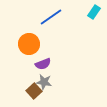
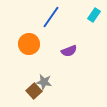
cyan rectangle: moved 3 px down
blue line: rotated 20 degrees counterclockwise
purple semicircle: moved 26 px right, 13 px up
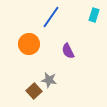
cyan rectangle: rotated 16 degrees counterclockwise
purple semicircle: moved 1 px left; rotated 84 degrees clockwise
gray star: moved 5 px right, 2 px up
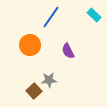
cyan rectangle: rotated 64 degrees counterclockwise
orange circle: moved 1 px right, 1 px down
gray star: rotated 14 degrees counterclockwise
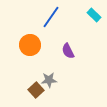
brown square: moved 2 px right, 1 px up
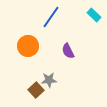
orange circle: moved 2 px left, 1 px down
